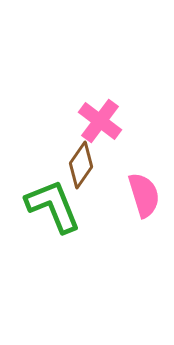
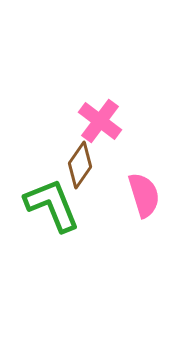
brown diamond: moved 1 px left
green L-shape: moved 1 px left, 1 px up
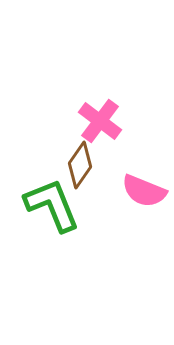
pink semicircle: moved 4 px up; rotated 129 degrees clockwise
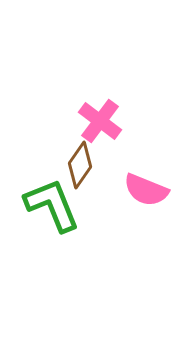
pink semicircle: moved 2 px right, 1 px up
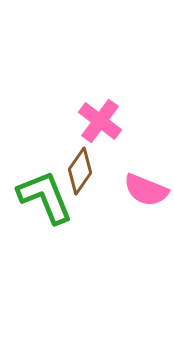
brown diamond: moved 6 px down
green L-shape: moved 7 px left, 8 px up
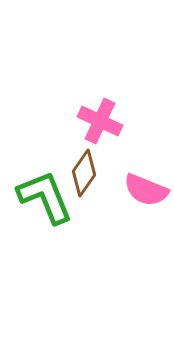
pink cross: rotated 12 degrees counterclockwise
brown diamond: moved 4 px right, 2 px down
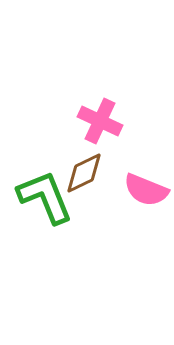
brown diamond: rotated 30 degrees clockwise
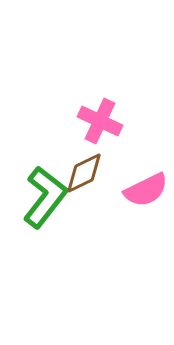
pink semicircle: rotated 48 degrees counterclockwise
green L-shape: rotated 60 degrees clockwise
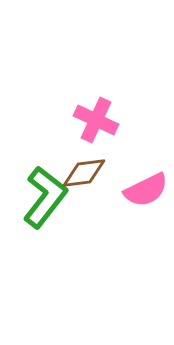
pink cross: moved 4 px left, 1 px up
brown diamond: rotated 18 degrees clockwise
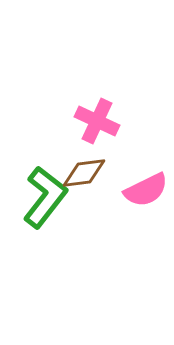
pink cross: moved 1 px right, 1 px down
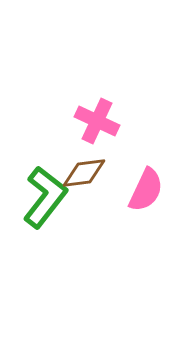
pink semicircle: rotated 39 degrees counterclockwise
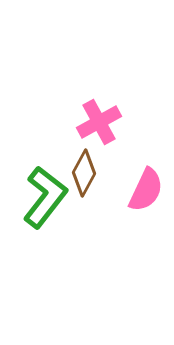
pink cross: moved 2 px right, 1 px down; rotated 36 degrees clockwise
brown diamond: rotated 54 degrees counterclockwise
